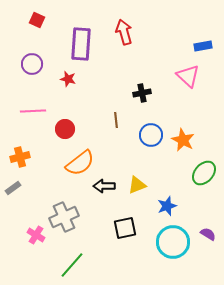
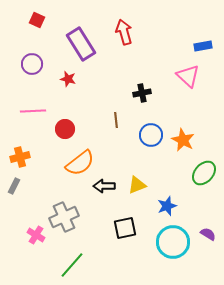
purple rectangle: rotated 36 degrees counterclockwise
gray rectangle: moved 1 px right, 2 px up; rotated 28 degrees counterclockwise
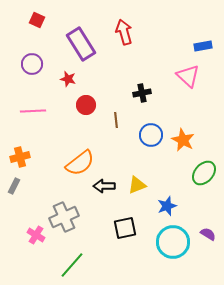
red circle: moved 21 px right, 24 px up
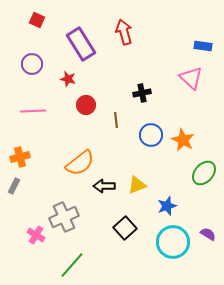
blue rectangle: rotated 18 degrees clockwise
pink triangle: moved 3 px right, 2 px down
black square: rotated 30 degrees counterclockwise
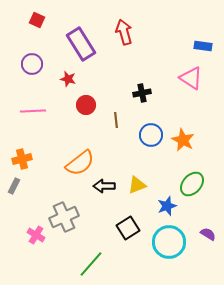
pink triangle: rotated 10 degrees counterclockwise
orange cross: moved 2 px right, 2 px down
green ellipse: moved 12 px left, 11 px down
black square: moved 3 px right; rotated 10 degrees clockwise
cyan circle: moved 4 px left
green line: moved 19 px right, 1 px up
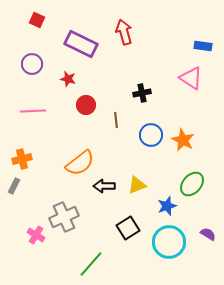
purple rectangle: rotated 32 degrees counterclockwise
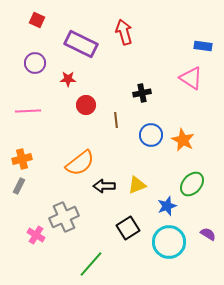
purple circle: moved 3 px right, 1 px up
red star: rotated 14 degrees counterclockwise
pink line: moved 5 px left
gray rectangle: moved 5 px right
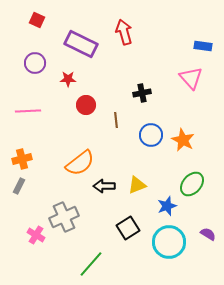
pink triangle: rotated 15 degrees clockwise
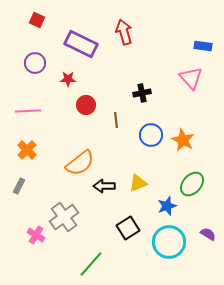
orange cross: moved 5 px right, 9 px up; rotated 30 degrees counterclockwise
yellow triangle: moved 1 px right, 2 px up
gray cross: rotated 12 degrees counterclockwise
